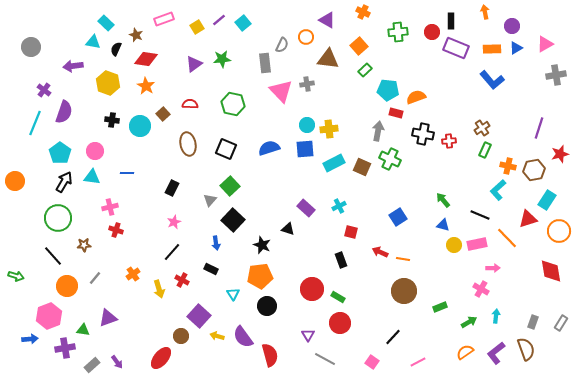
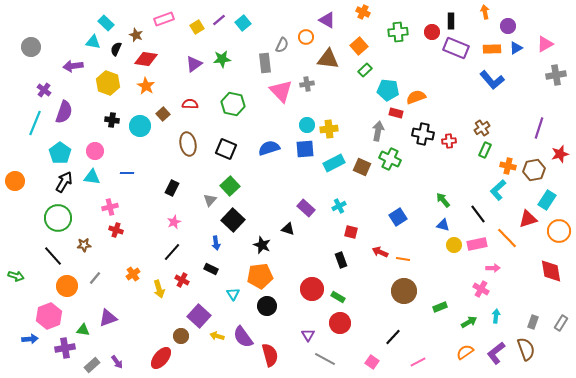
purple circle at (512, 26): moved 4 px left
black line at (480, 215): moved 2 px left, 1 px up; rotated 30 degrees clockwise
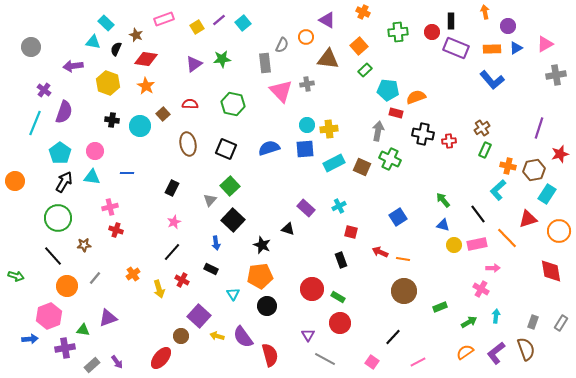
cyan rectangle at (547, 200): moved 6 px up
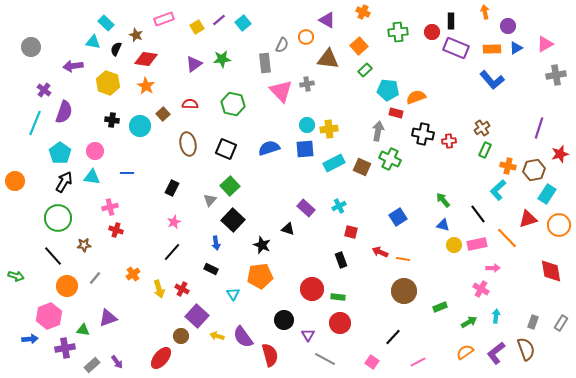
orange circle at (559, 231): moved 6 px up
red cross at (182, 280): moved 9 px down
green rectangle at (338, 297): rotated 24 degrees counterclockwise
black circle at (267, 306): moved 17 px right, 14 px down
purple square at (199, 316): moved 2 px left
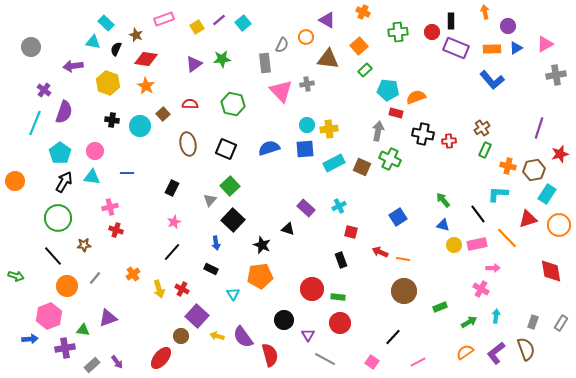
cyan L-shape at (498, 190): moved 4 px down; rotated 45 degrees clockwise
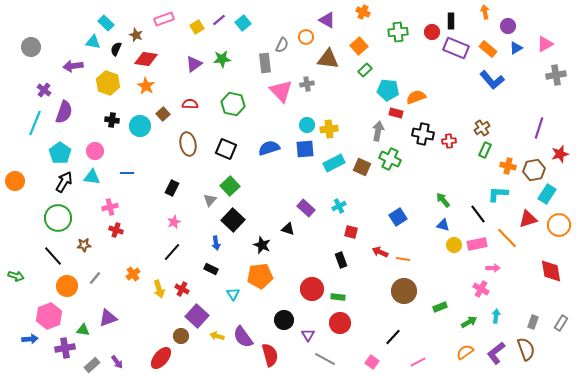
orange rectangle at (492, 49): moved 4 px left; rotated 42 degrees clockwise
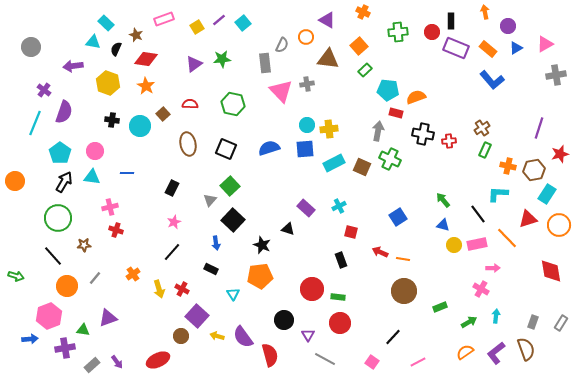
red ellipse at (161, 358): moved 3 px left, 2 px down; rotated 25 degrees clockwise
